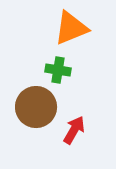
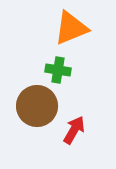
brown circle: moved 1 px right, 1 px up
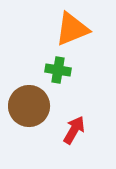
orange triangle: moved 1 px right, 1 px down
brown circle: moved 8 px left
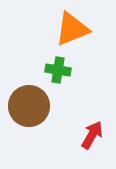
red arrow: moved 18 px right, 5 px down
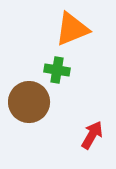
green cross: moved 1 px left
brown circle: moved 4 px up
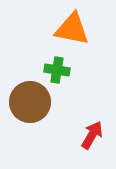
orange triangle: rotated 33 degrees clockwise
brown circle: moved 1 px right
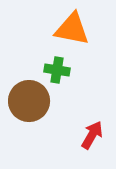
brown circle: moved 1 px left, 1 px up
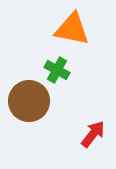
green cross: rotated 20 degrees clockwise
red arrow: moved 1 px right, 1 px up; rotated 8 degrees clockwise
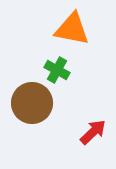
brown circle: moved 3 px right, 2 px down
red arrow: moved 2 px up; rotated 8 degrees clockwise
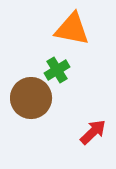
green cross: rotated 30 degrees clockwise
brown circle: moved 1 px left, 5 px up
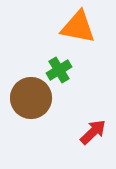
orange triangle: moved 6 px right, 2 px up
green cross: moved 2 px right
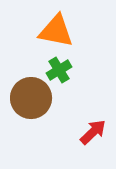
orange triangle: moved 22 px left, 4 px down
